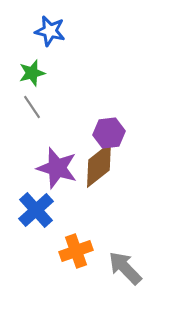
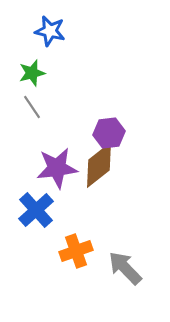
purple star: rotated 24 degrees counterclockwise
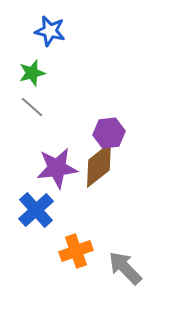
gray line: rotated 15 degrees counterclockwise
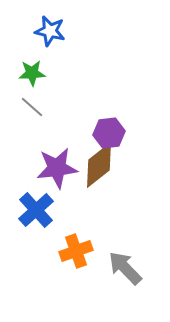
green star: rotated 12 degrees clockwise
